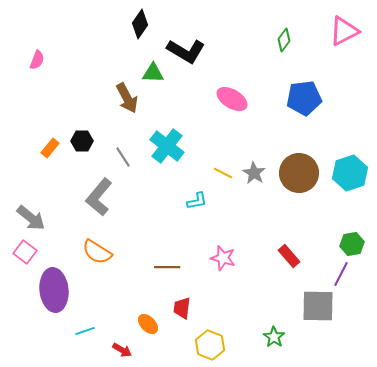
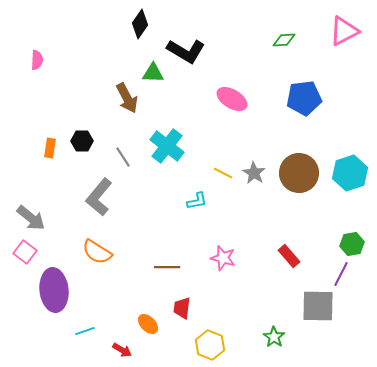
green diamond: rotated 50 degrees clockwise
pink semicircle: rotated 18 degrees counterclockwise
orange rectangle: rotated 30 degrees counterclockwise
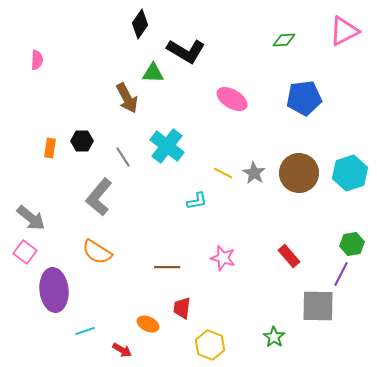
orange ellipse: rotated 20 degrees counterclockwise
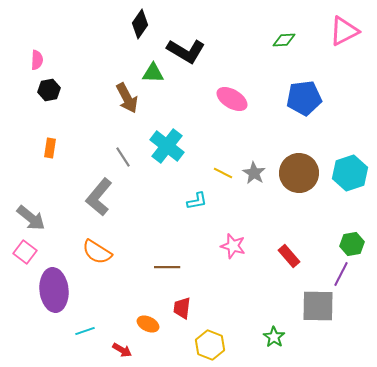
black hexagon: moved 33 px left, 51 px up; rotated 10 degrees counterclockwise
pink star: moved 10 px right, 12 px up
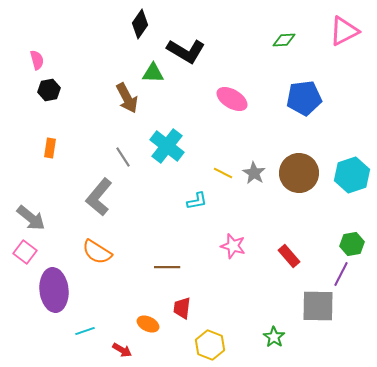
pink semicircle: rotated 18 degrees counterclockwise
cyan hexagon: moved 2 px right, 2 px down
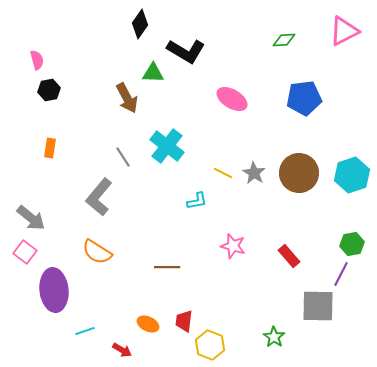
red trapezoid: moved 2 px right, 13 px down
